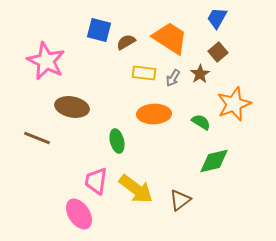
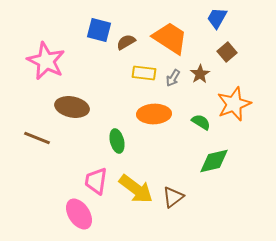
brown square: moved 9 px right
brown triangle: moved 7 px left, 3 px up
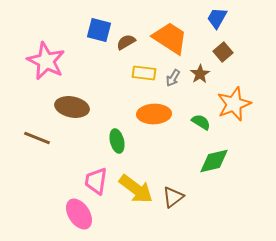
brown square: moved 4 px left
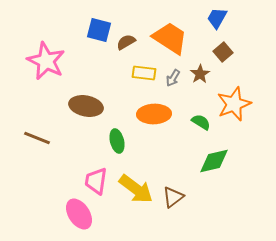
brown ellipse: moved 14 px right, 1 px up
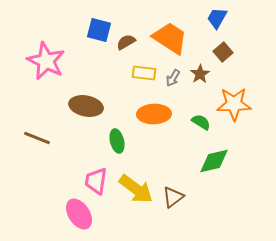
orange star: rotated 20 degrees clockwise
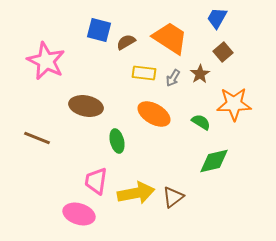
orange ellipse: rotated 32 degrees clockwise
yellow arrow: moved 4 px down; rotated 48 degrees counterclockwise
pink ellipse: rotated 40 degrees counterclockwise
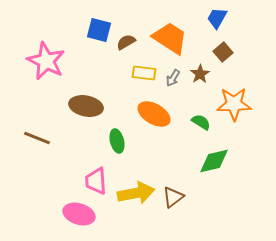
pink trapezoid: rotated 12 degrees counterclockwise
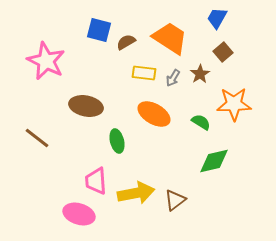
brown line: rotated 16 degrees clockwise
brown triangle: moved 2 px right, 3 px down
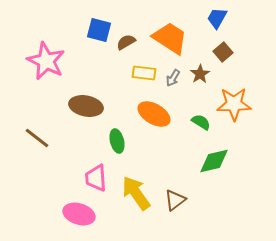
pink trapezoid: moved 3 px up
yellow arrow: rotated 114 degrees counterclockwise
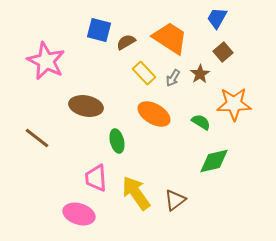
yellow rectangle: rotated 40 degrees clockwise
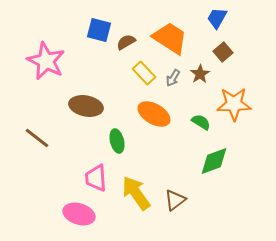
green diamond: rotated 8 degrees counterclockwise
